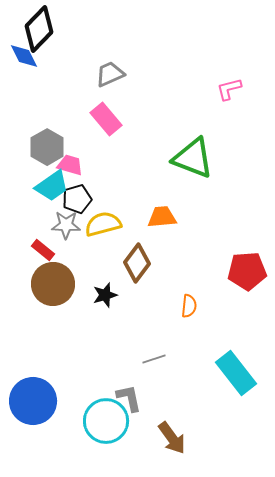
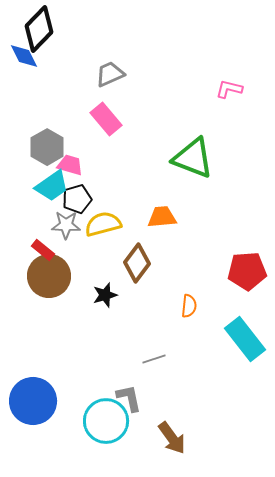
pink L-shape: rotated 28 degrees clockwise
brown circle: moved 4 px left, 8 px up
cyan rectangle: moved 9 px right, 34 px up
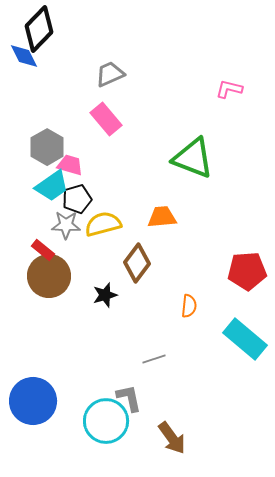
cyan rectangle: rotated 12 degrees counterclockwise
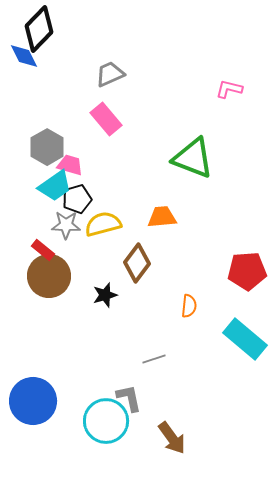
cyan trapezoid: moved 3 px right
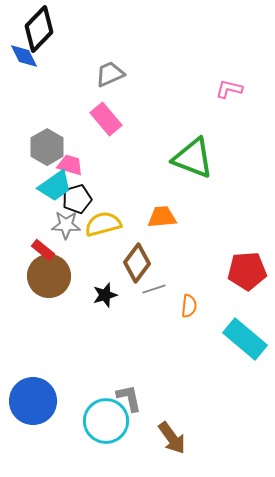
gray line: moved 70 px up
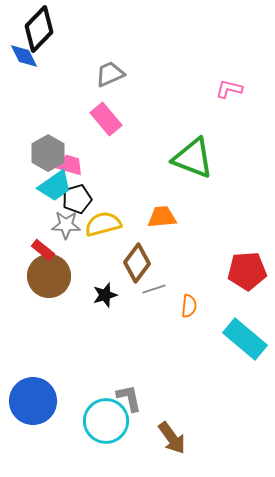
gray hexagon: moved 1 px right, 6 px down
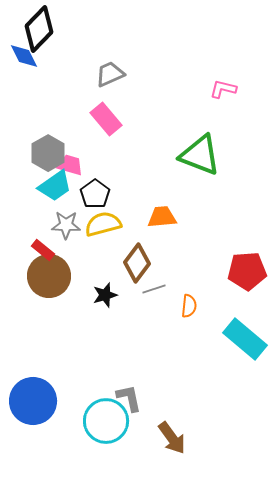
pink L-shape: moved 6 px left
green triangle: moved 7 px right, 3 px up
black pentagon: moved 18 px right, 5 px up; rotated 20 degrees counterclockwise
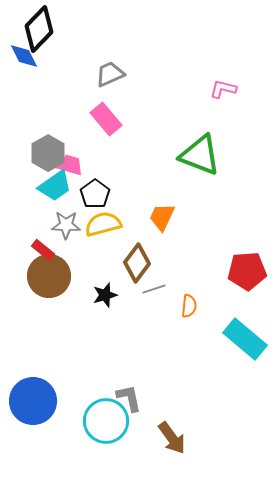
orange trapezoid: rotated 60 degrees counterclockwise
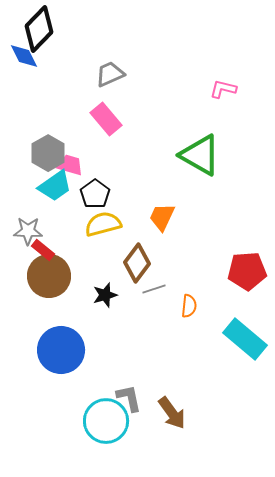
green triangle: rotated 9 degrees clockwise
gray star: moved 38 px left, 6 px down
blue circle: moved 28 px right, 51 px up
brown arrow: moved 25 px up
